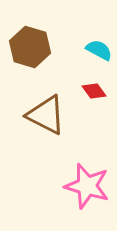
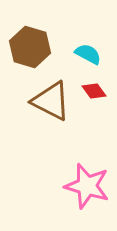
cyan semicircle: moved 11 px left, 4 px down
brown triangle: moved 5 px right, 14 px up
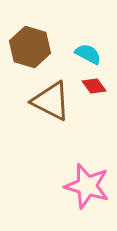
red diamond: moved 5 px up
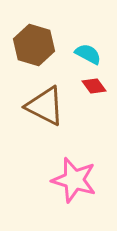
brown hexagon: moved 4 px right, 2 px up
brown triangle: moved 6 px left, 5 px down
pink star: moved 13 px left, 6 px up
